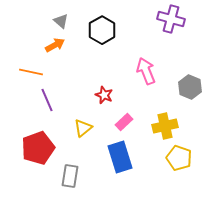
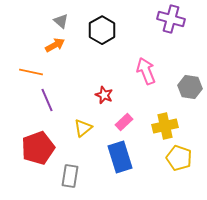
gray hexagon: rotated 15 degrees counterclockwise
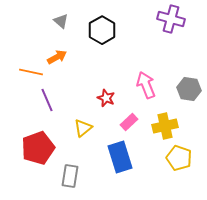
orange arrow: moved 2 px right, 12 px down
pink arrow: moved 14 px down
gray hexagon: moved 1 px left, 2 px down
red star: moved 2 px right, 3 px down
pink rectangle: moved 5 px right
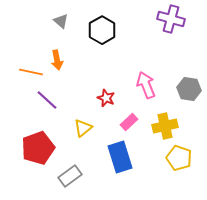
orange arrow: moved 3 px down; rotated 108 degrees clockwise
purple line: rotated 25 degrees counterclockwise
gray rectangle: rotated 45 degrees clockwise
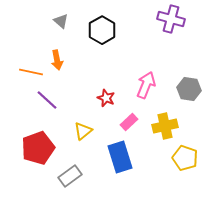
pink arrow: rotated 44 degrees clockwise
yellow triangle: moved 3 px down
yellow pentagon: moved 6 px right
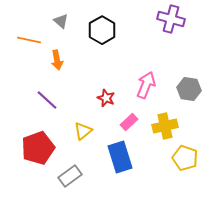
orange line: moved 2 px left, 32 px up
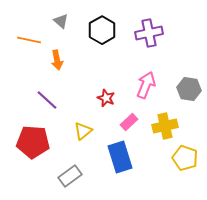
purple cross: moved 22 px left, 14 px down; rotated 28 degrees counterclockwise
red pentagon: moved 5 px left, 6 px up; rotated 24 degrees clockwise
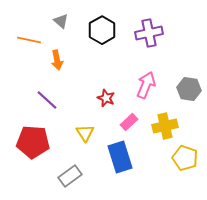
yellow triangle: moved 2 px right, 2 px down; rotated 24 degrees counterclockwise
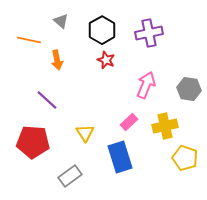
red star: moved 38 px up
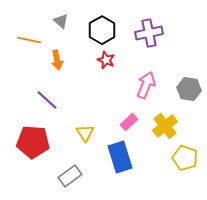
yellow cross: rotated 25 degrees counterclockwise
